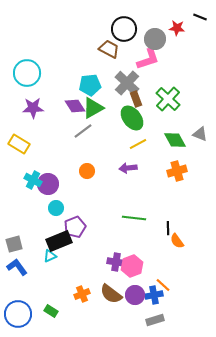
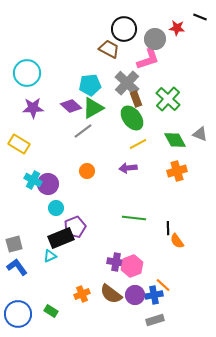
purple diamond at (75, 106): moved 4 px left; rotated 15 degrees counterclockwise
black rectangle at (59, 241): moved 2 px right, 3 px up
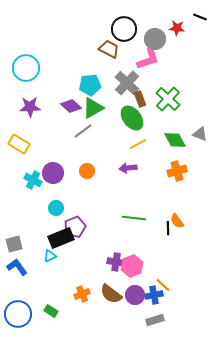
cyan circle at (27, 73): moved 1 px left, 5 px up
brown rectangle at (136, 99): moved 4 px right
purple star at (33, 108): moved 3 px left, 1 px up
purple circle at (48, 184): moved 5 px right, 11 px up
orange semicircle at (177, 241): moved 20 px up
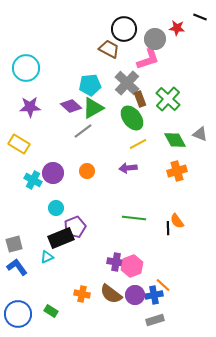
cyan triangle at (50, 256): moved 3 px left, 1 px down
orange cross at (82, 294): rotated 35 degrees clockwise
